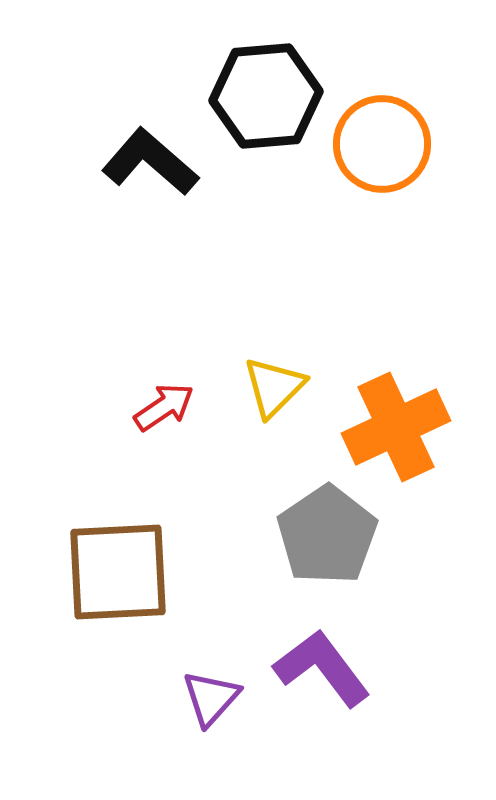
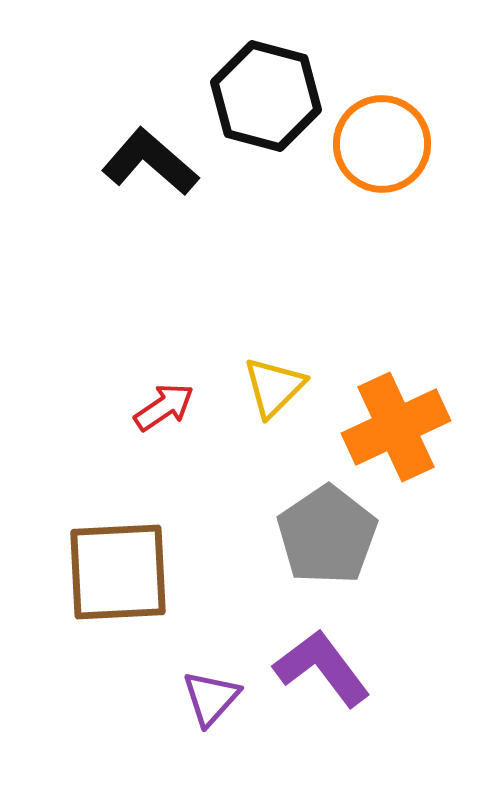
black hexagon: rotated 20 degrees clockwise
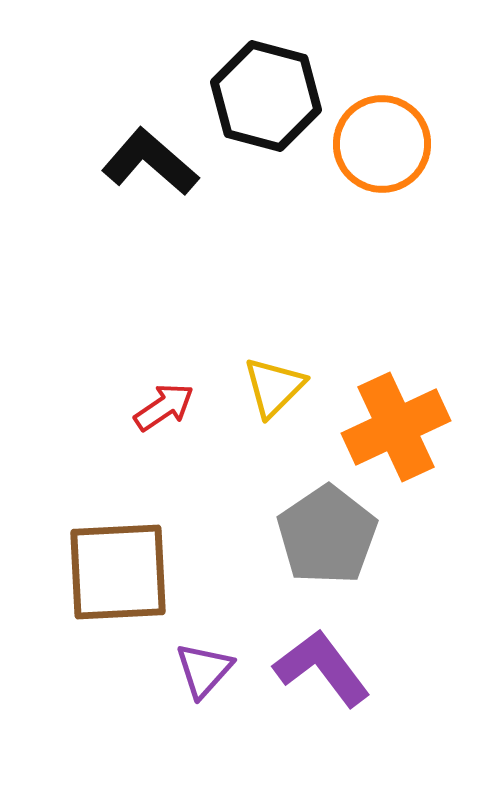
purple triangle: moved 7 px left, 28 px up
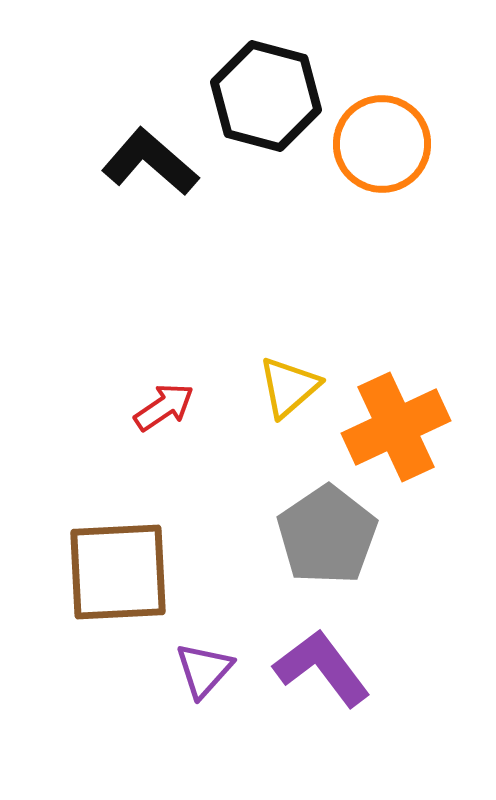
yellow triangle: moved 15 px right; rotated 4 degrees clockwise
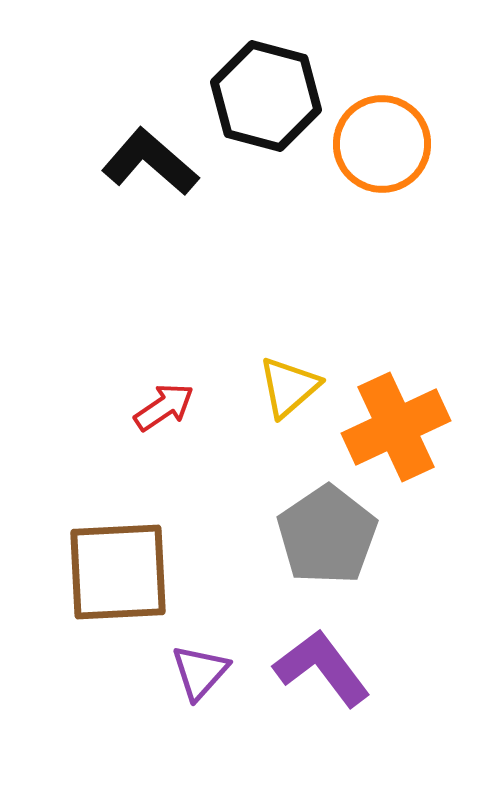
purple triangle: moved 4 px left, 2 px down
